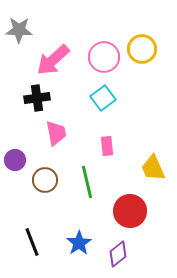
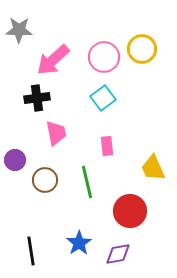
black line: moved 1 px left, 9 px down; rotated 12 degrees clockwise
purple diamond: rotated 28 degrees clockwise
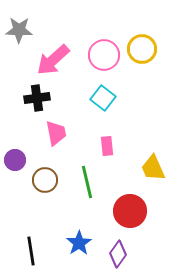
pink circle: moved 2 px up
cyan square: rotated 15 degrees counterclockwise
purple diamond: rotated 44 degrees counterclockwise
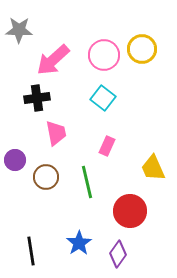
pink rectangle: rotated 30 degrees clockwise
brown circle: moved 1 px right, 3 px up
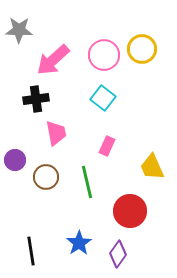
black cross: moved 1 px left, 1 px down
yellow trapezoid: moved 1 px left, 1 px up
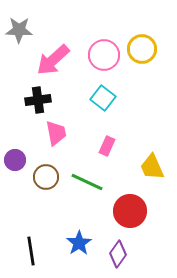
black cross: moved 2 px right, 1 px down
green line: rotated 52 degrees counterclockwise
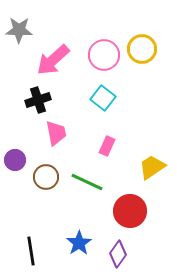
black cross: rotated 10 degrees counterclockwise
yellow trapezoid: rotated 80 degrees clockwise
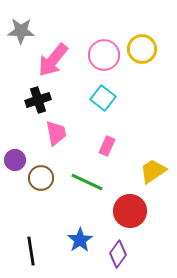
gray star: moved 2 px right, 1 px down
pink arrow: rotated 9 degrees counterclockwise
yellow trapezoid: moved 1 px right, 4 px down
brown circle: moved 5 px left, 1 px down
blue star: moved 1 px right, 3 px up
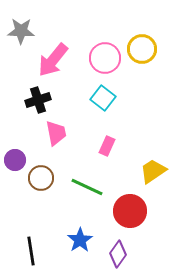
pink circle: moved 1 px right, 3 px down
green line: moved 5 px down
